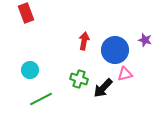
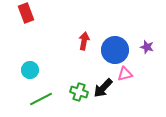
purple star: moved 2 px right, 7 px down
green cross: moved 13 px down
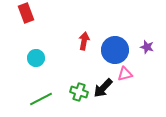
cyan circle: moved 6 px right, 12 px up
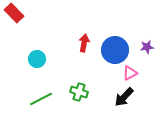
red rectangle: moved 12 px left; rotated 24 degrees counterclockwise
red arrow: moved 2 px down
purple star: rotated 24 degrees counterclockwise
cyan circle: moved 1 px right, 1 px down
pink triangle: moved 5 px right, 1 px up; rotated 14 degrees counterclockwise
black arrow: moved 21 px right, 9 px down
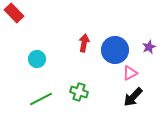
purple star: moved 2 px right; rotated 16 degrees counterclockwise
black arrow: moved 9 px right
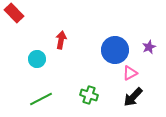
red arrow: moved 23 px left, 3 px up
green cross: moved 10 px right, 3 px down
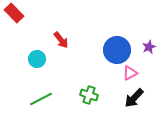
red arrow: rotated 132 degrees clockwise
blue circle: moved 2 px right
black arrow: moved 1 px right, 1 px down
